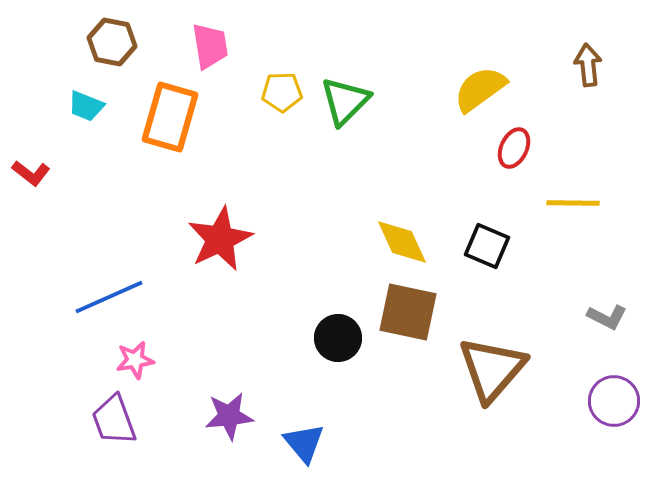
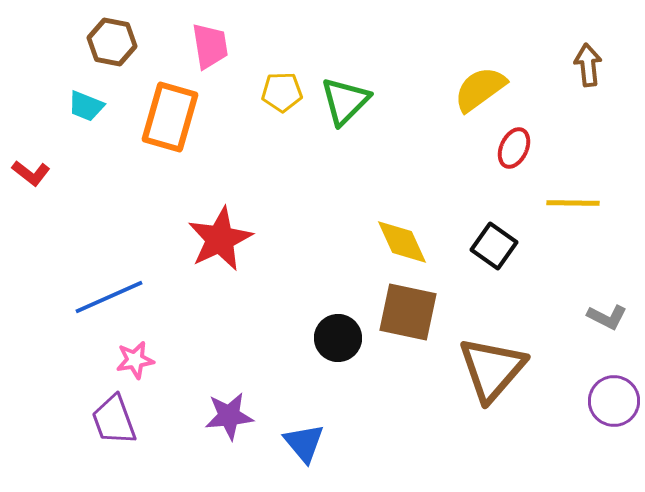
black square: moved 7 px right; rotated 12 degrees clockwise
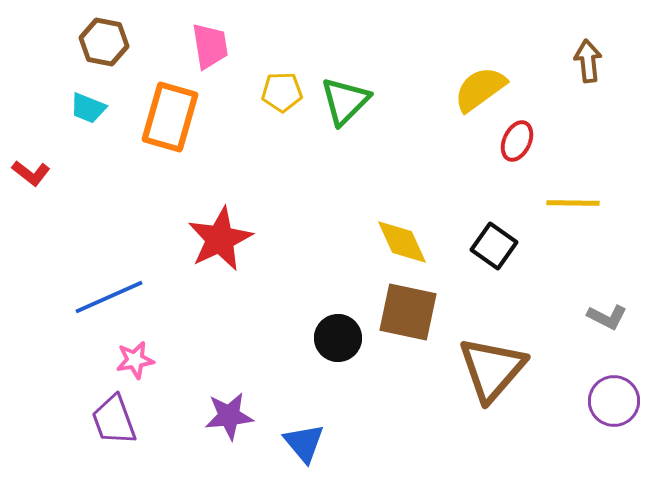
brown hexagon: moved 8 px left
brown arrow: moved 4 px up
cyan trapezoid: moved 2 px right, 2 px down
red ellipse: moved 3 px right, 7 px up
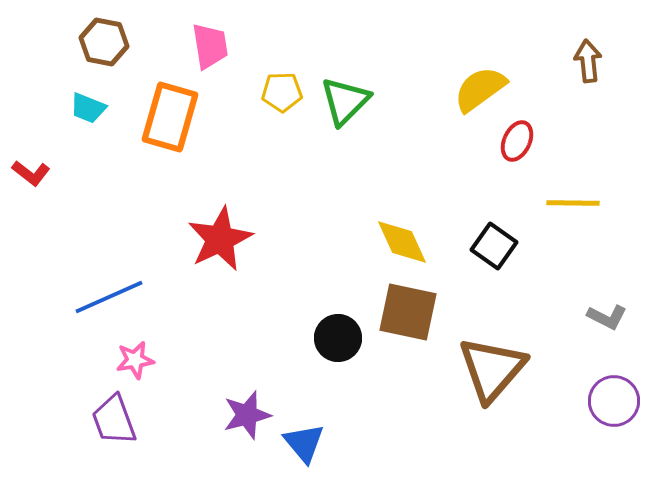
purple star: moved 18 px right, 1 px up; rotated 9 degrees counterclockwise
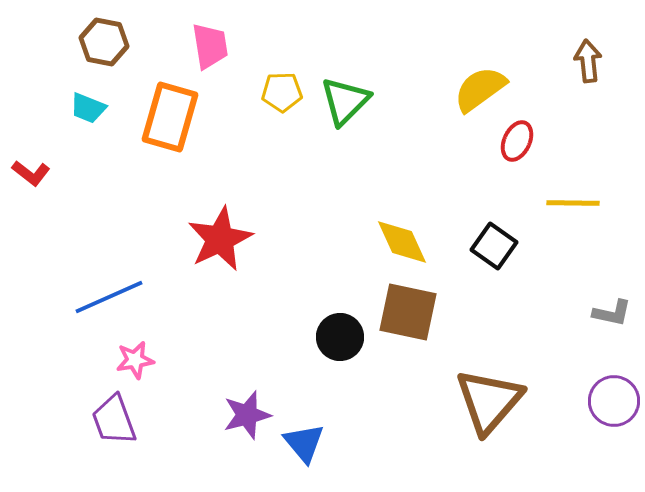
gray L-shape: moved 5 px right, 4 px up; rotated 15 degrees counterclockwise
black circle: moved 2 px right, 1 px up
brown triangle: moved 3 px left, 32 px down
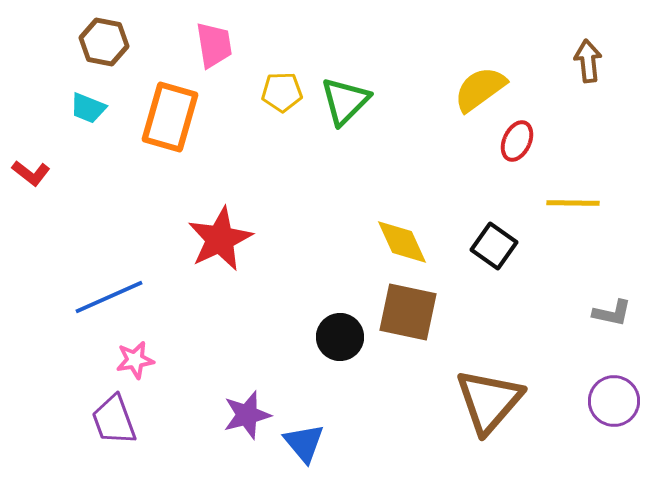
pink trapezoid: moved 4 px right, 1 px up
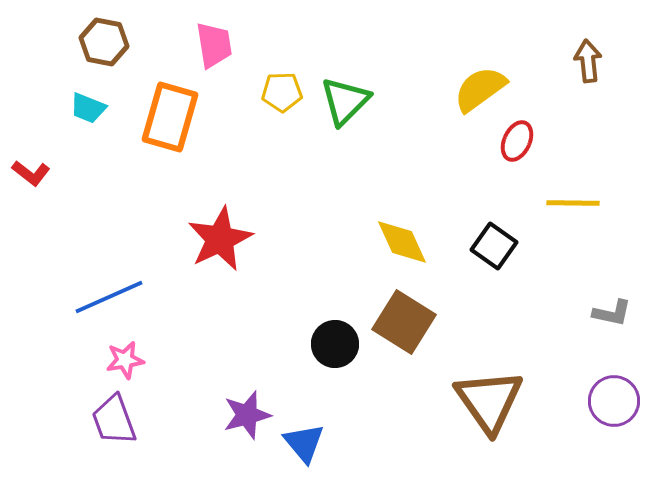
brown square: moved 4 px left, 10 px down; rotated 20 degrees clockwise
black circle: moved 5 px left, 7 px down
pink star: moved 10 px left
brown triangle: rotated 16 degrees counterclockwise
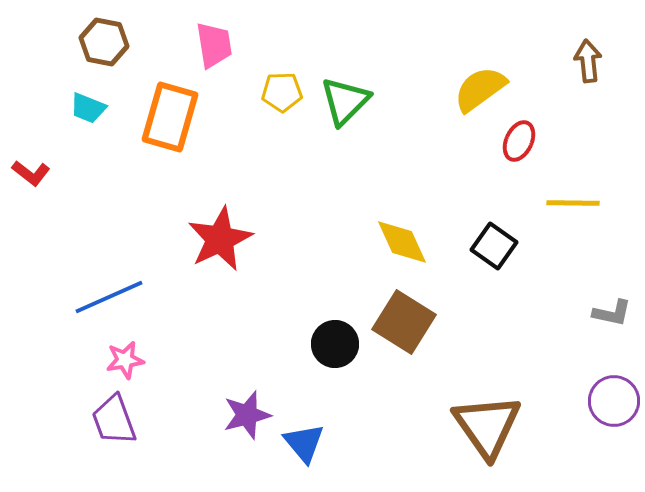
red ellipse: moved 2 px right
brown triangle: moved 2 px left, 25 px down
